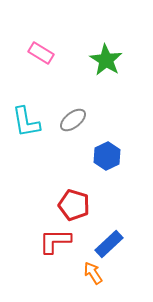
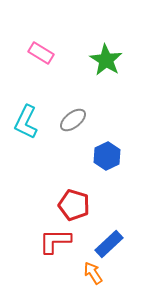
cyan L-shape: rotated 36 degrees clockwise
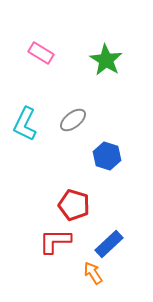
cyan L-shape: moved 1 px left, 2 px down
blue hexagon: rotated 16 degrees counterclockwise
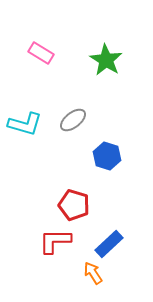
cyan L-shape: rotated 100 degrees counterclockwise
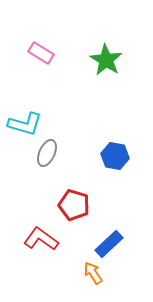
gray ellipse: moved 26 px left, 33 px down; rotated 28 degrees counterclockwise
blue hexagon: moved 8 px right; rotated 8 degrees counterclockwise
red L-shape: moved 14 px left, 2 px up; rotated 36 degrees clockwise
